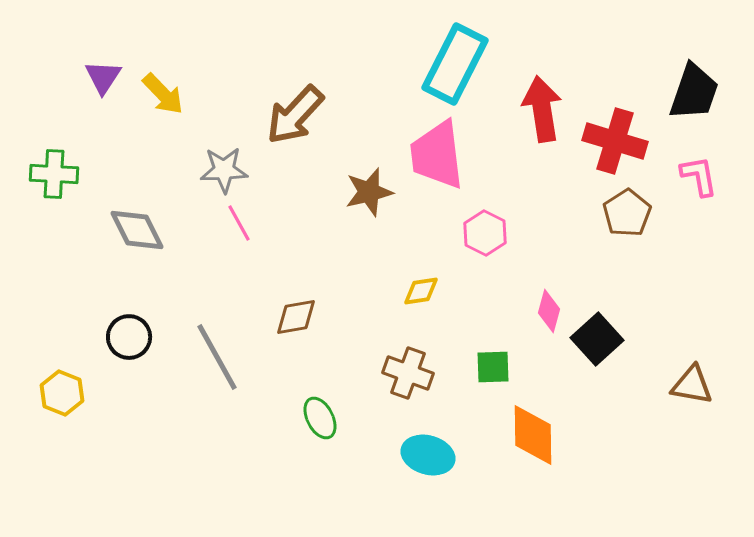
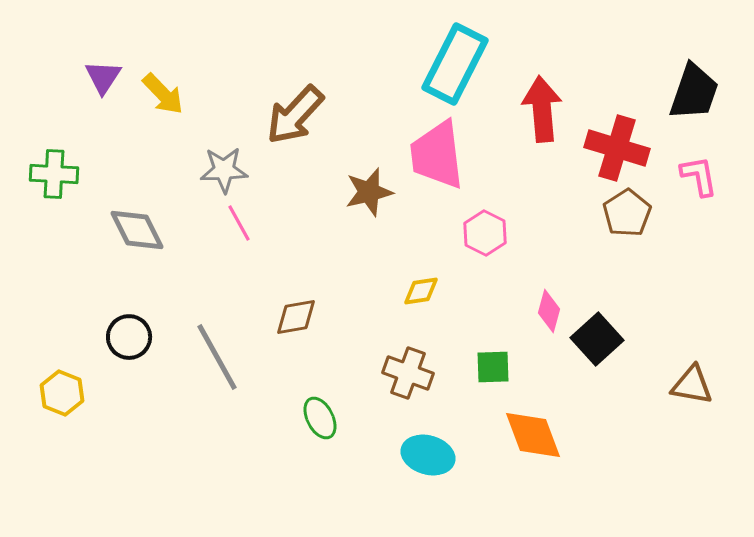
red arrow: rotated 4 degrees clockwise
red cross: moved 2 px right, 7 px down
orange diamond: rotated 20 degrees counterclockwise
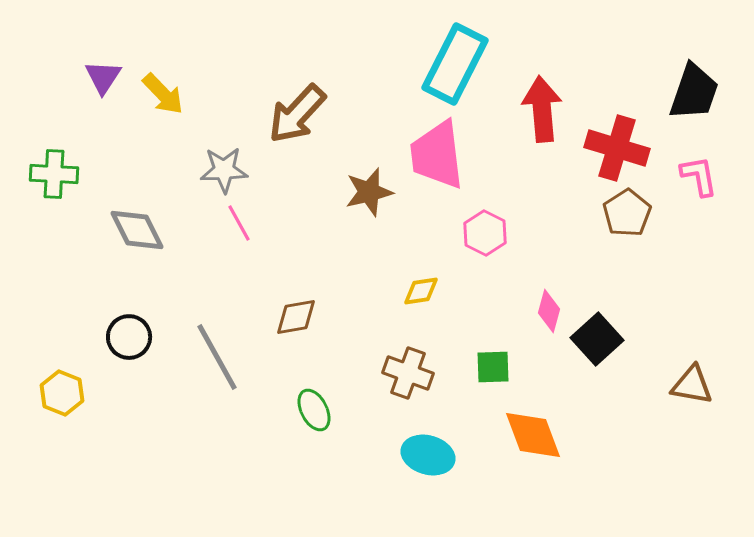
brown arrow: moved 2 px right, 1 px up
green ellipse: moved 6 px left, 8 px up
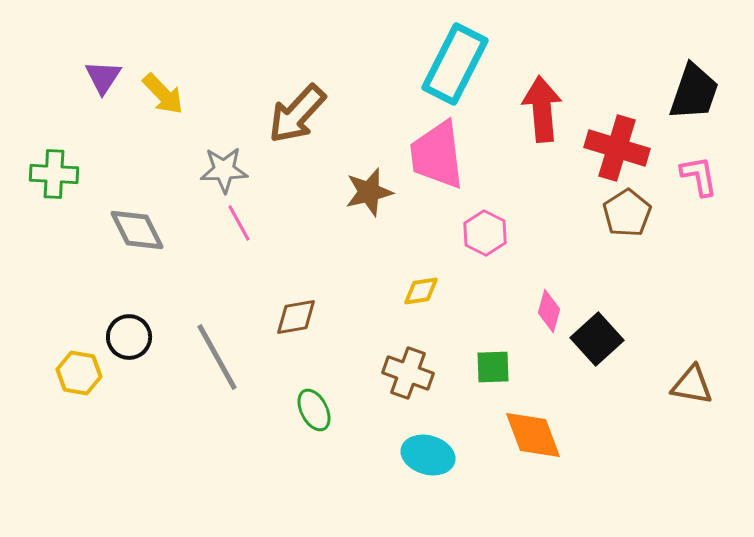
yellow hexagon: moved 17 px right, 20 px up; rotated 12 degrees counterclockwise
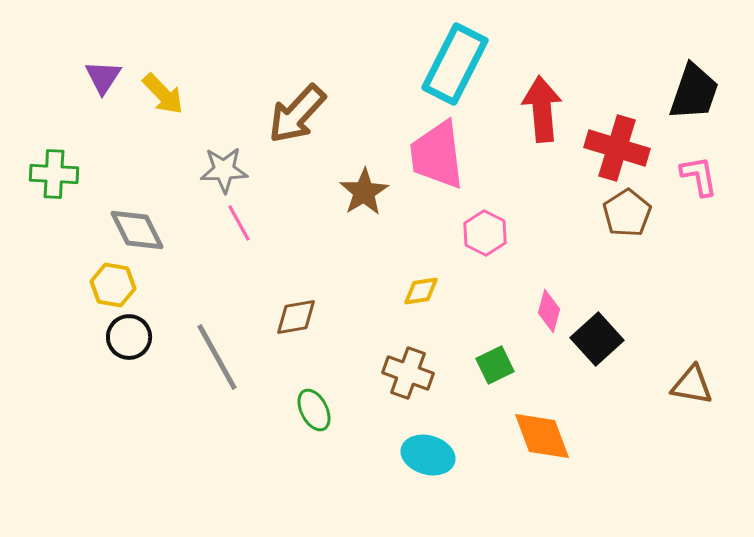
brown star: moved 5 px left; rotated 18 degrees counterclockwise
green square: moved 2 px right, 2 px up; rotated 24 degrees counterclockwise
yellow hexagon: moved 34 px right, 88 px up
orange diamond: moved 9 px right, 1 px down
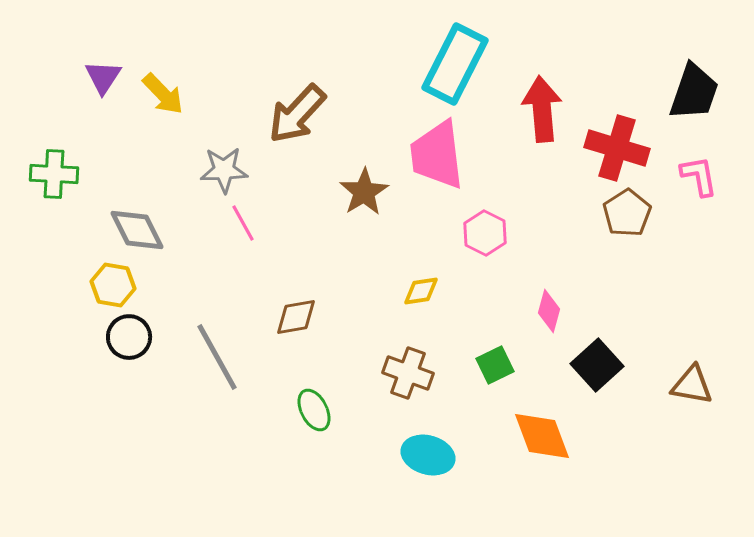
pink line: moved 4 px right
black square: moved 26 px down
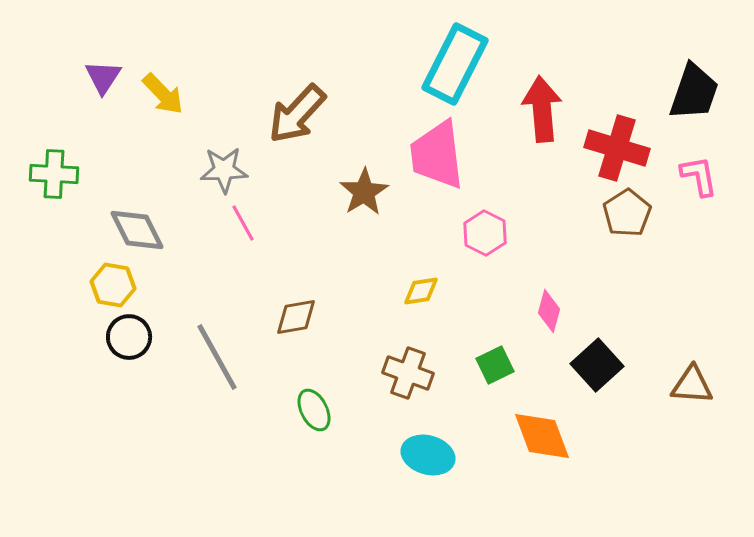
brown triangle: rotated 6 degrees counterclockwise
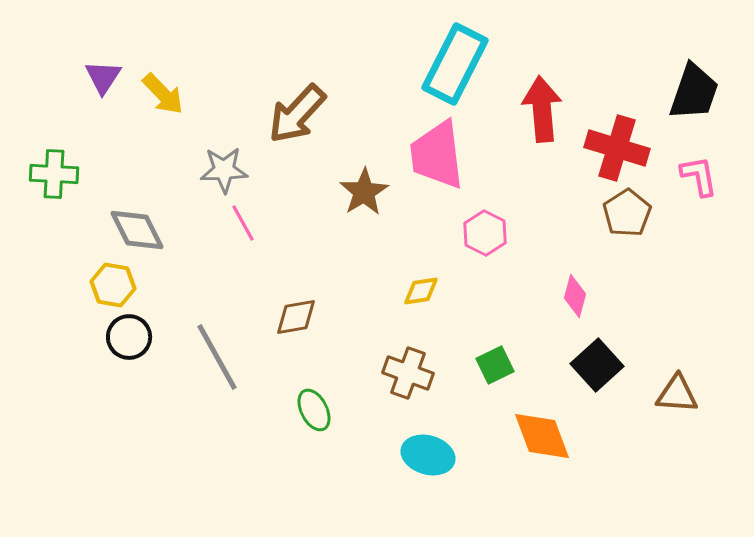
pink diamond: moved 26 px right, 15 px up
brown triangle: moved 15 px left, 9 px down
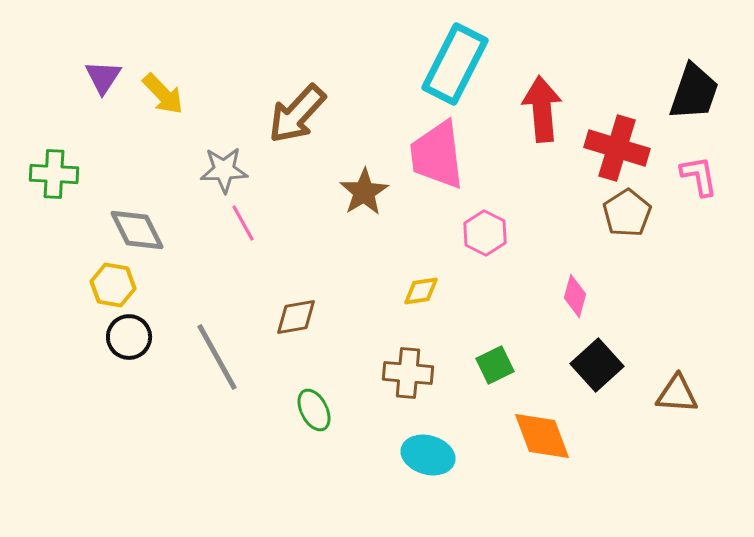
brown cross: rotated 15 degrees counterclockwise
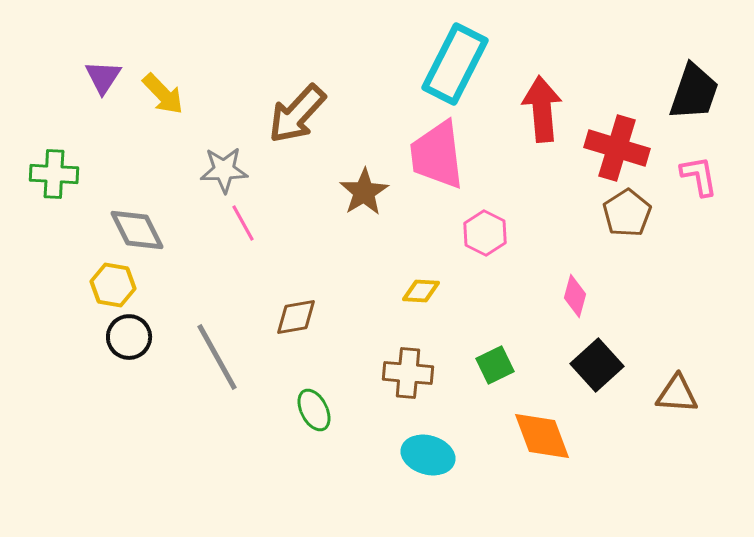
yellow diamond: rotated 12 degrees clockwise
